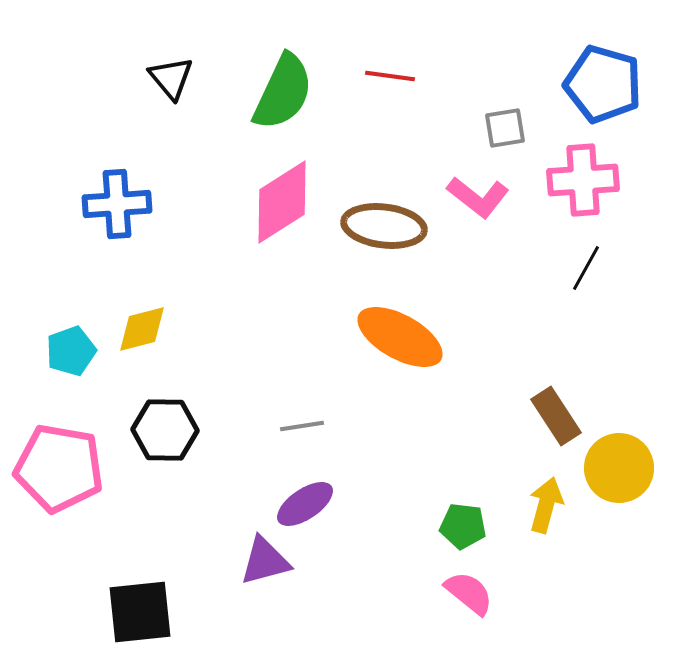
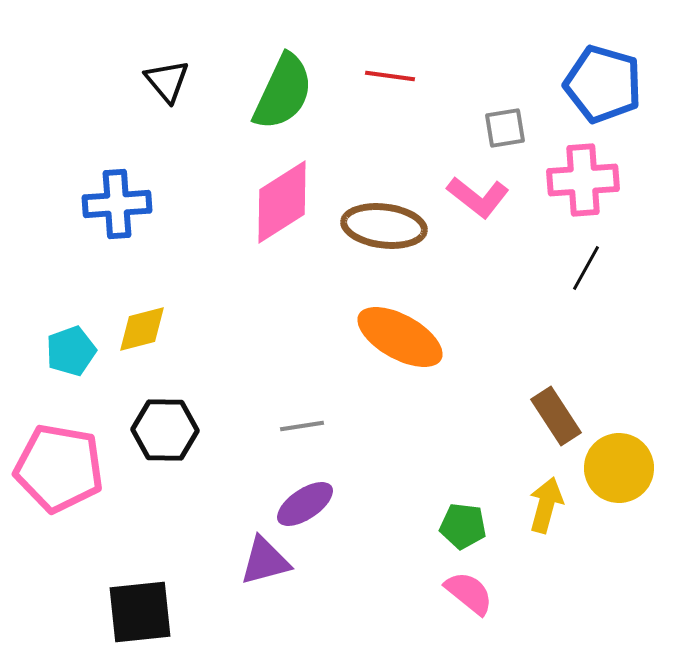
black triangle: moved 4 px left, 3 px down
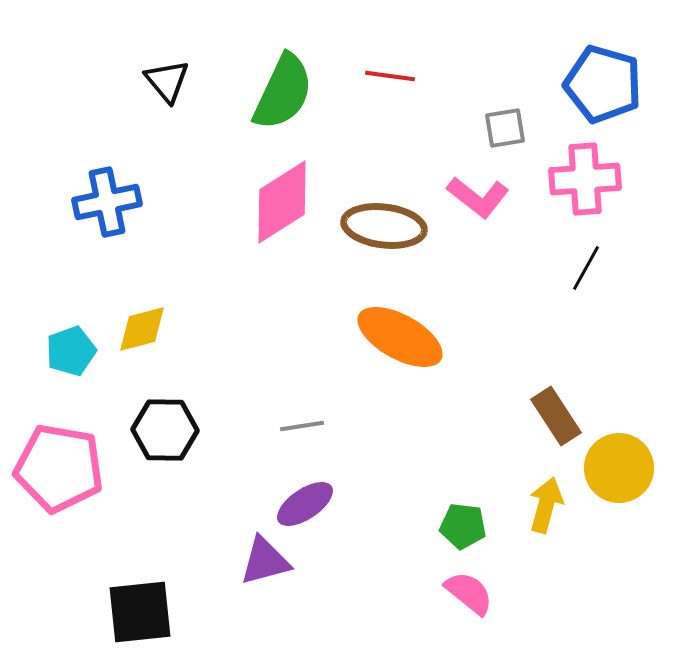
pink cross: moved 2 px right, 1 px up
blue cross: moved 10 px left, 2 px up; rotated 8 degrees counterclockwise
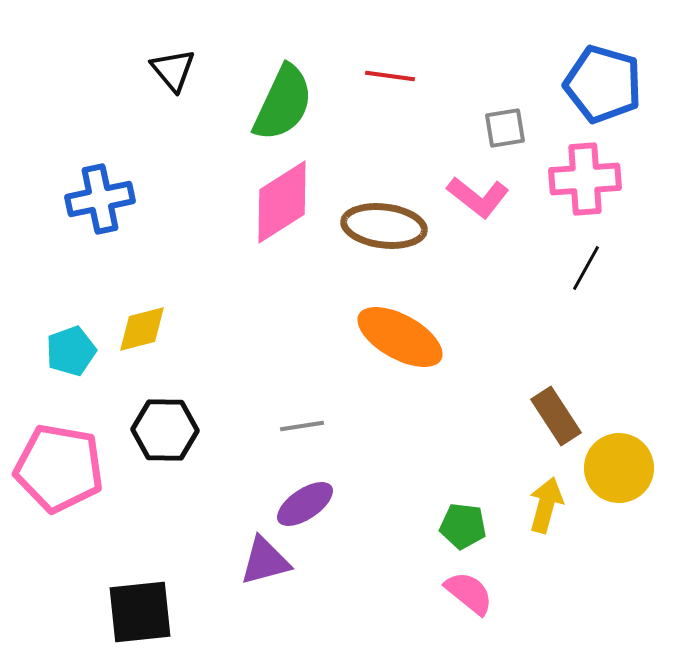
black triangle: moved 6 px right, 11 px up
green semicircle: moved 11 px down
blue cross: moved 7 px left, 3 px up
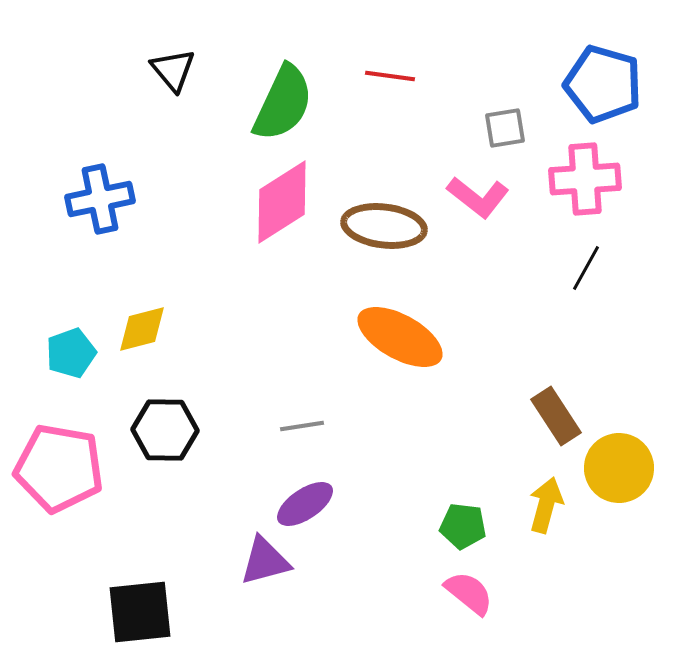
cyan pentagon: moved 2 px down
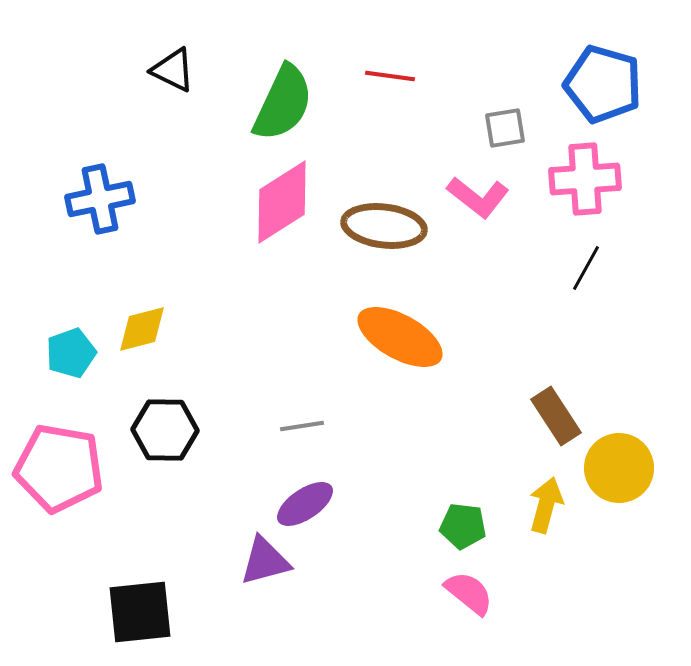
black triangle: rotated 24 degrees counterclockwise
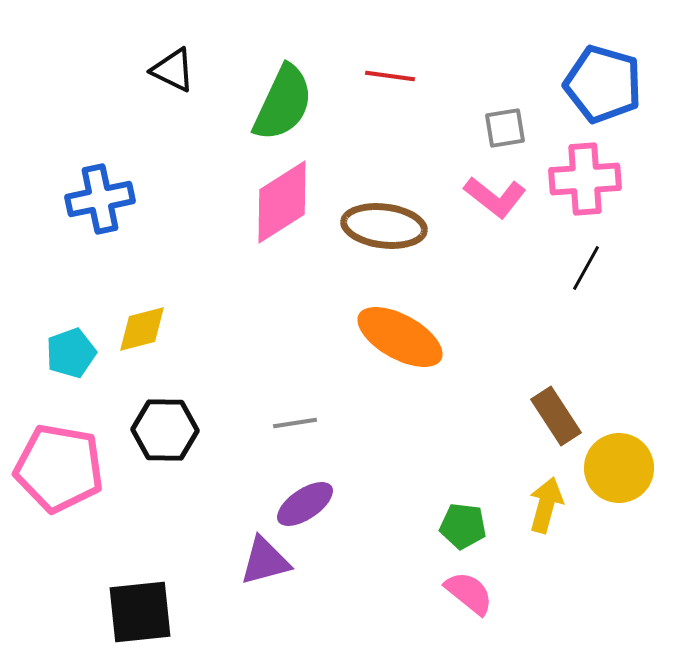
pink L-shape: moved 17 px right
gray line: moved 7 px left, 3 px up
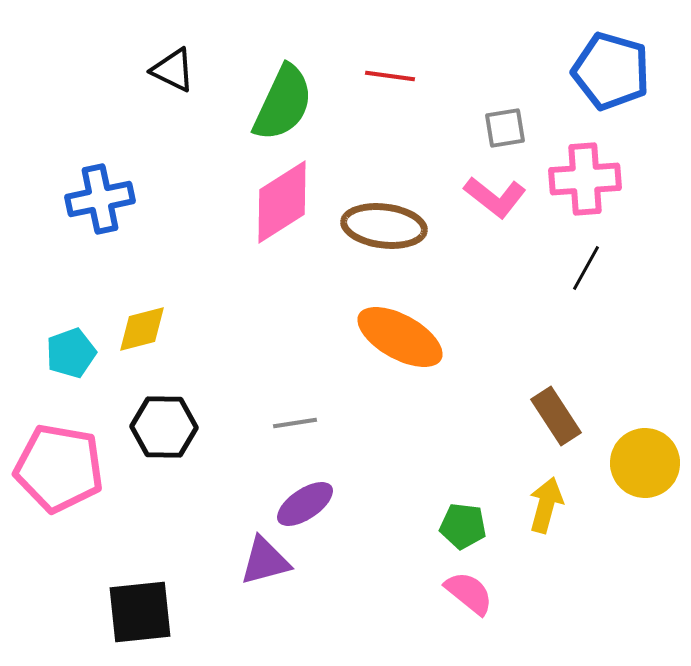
blue pentagon: moved 8 px right, 13 px up
black hexagon: moved 1 px left, 3 px up
yellow circle: moved 26 px right, 5 px up
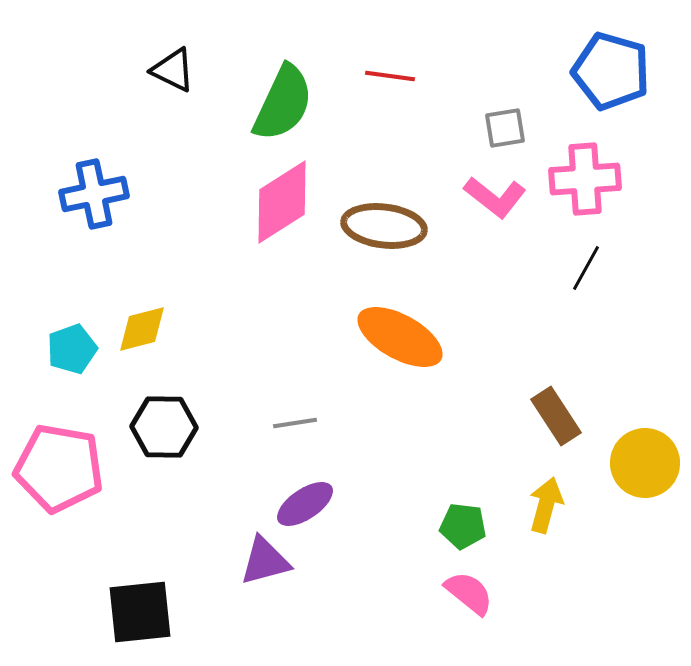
blue cross: moved 6 px left, 5 px up
cyan pentagon: moved 1 px right, 4 px up
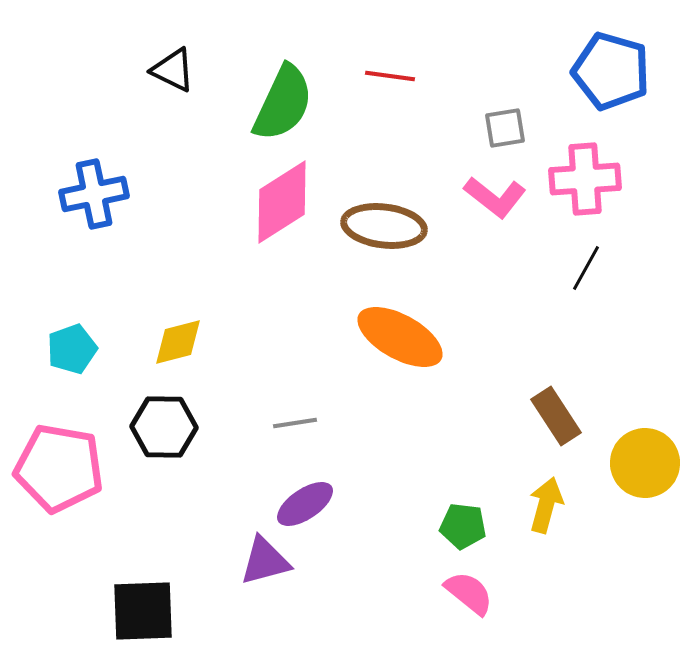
yellow diamond: moved 36 px right, 13 px down
black square: moved 3 px right, 1 px up; rotated 4 degrees clockwise
